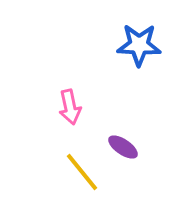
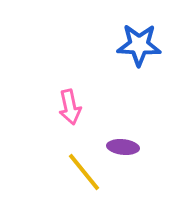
purple ellipse: rotated 28 degrees counterclockwise
yellow line: moved 2 px right
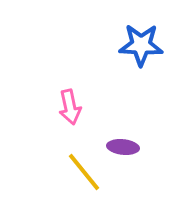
blue star: moved 2 px right
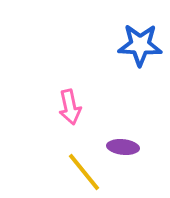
blue star: moved 1 px left
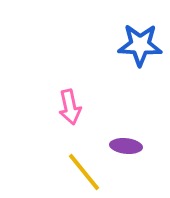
purple ellipse: moved 3 px right, 1 px up
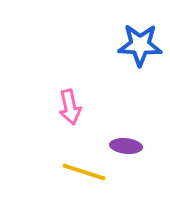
yellow line: rotated 33 degrees counterclockwise
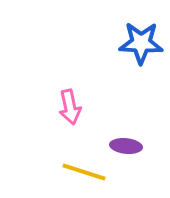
blue star: moved 1 px right, 2 px up
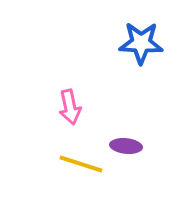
yellow line: moved 3 px left, 8 px up
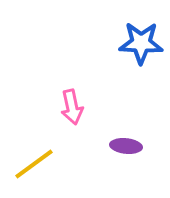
pink arrow: moved 2 px right
yellow line: moved 47 px left; rotated 54 degrees counterclockwise
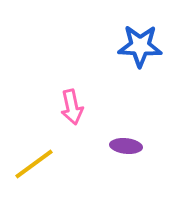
blue star: moved 1 px left, 3 px down
